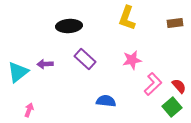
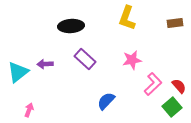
black ellipse: moved 2 px right
blue semicircle: rotated 54 degrees counterclockwise
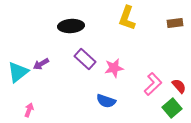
pink star: moved 18 px left, 8 px down
purple arrow: moved 4 px left; rotated 28 degrees counterclockwise
blue semicircle: rotated 114 degrees counterclockwise
green square: moved 1 px down
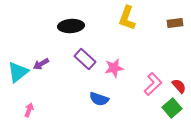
blue semicircle: moved 7 px left, 2 px up
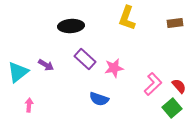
purple arrow: moved 5 px right, 1 px down; rotated 119 degrees counterclockwise
pink arrow: moved 5 px up; rotated 16 degrees counterclockwise
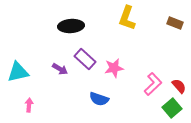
brown rectangle: rotated 28 degrees clockwise
purple arrow: moved 14 px right, 4 px down
cyan triangle: rotated 25 degrees clockwise
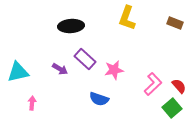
pink star: moved 2 px down
pink arrow: moved 3 px right, 2 px up
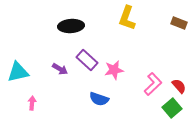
brown rectangle: moved 4 px right
purple rectangle: moved 2 px right, 1 px down
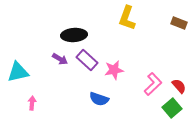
black ellipse: moved 3 px right, 9 px down
purple arrow: moved 10 px up
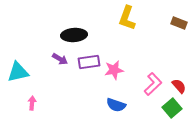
purple rectangle: moved 2 px right, 2 px down; rotated 50 degrees counterclockwise
blue semicircle: moved 17 px right, 6 px down
